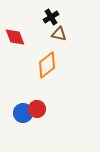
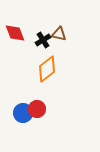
black cross: moved 8 px left, 23 px down
red diamond: moved 4 px up
orange diamond: moved 4 px down
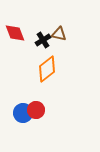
red circle: moved 1 px left, 1 px down
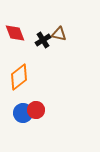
orange diamond: moved 28 px left, 8 px down
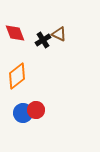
brown triangle: rotated 14 degrees clockwise
orange diamond: moved 2 px left, 1 px up
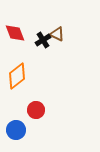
brown triangle: moved 2 px left
blue circle: moved 7 px left, 17 px down
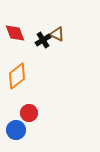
red circle: moved 7 px left, 3 px down
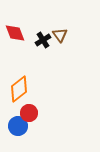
brown triangle: moved 3 px right, 1 px down; rotated 28 degrees clockwise
orange diamond: moved 2 px right, 13 px down
blue circle: moved 2 px right, 4 px up
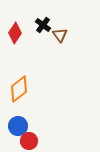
red diamond: rotated 55 degrees clockwise
black cross: moved 15 px up; rotated 21 degrees counterclockwise
red circle: moved 28 px down
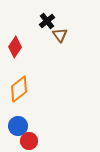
black cross: moved 4 px right, 4 px up; rotated 14 degrees clockwise
red diamond: moved 14 px down
